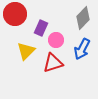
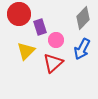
red circle: moved 4 px right
purple rectangle: moved 1 px left, 1 px up; rotated 42 degrees counterclockwise
red triangle: rotated 25 degrees counterclockwise
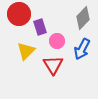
pink circle: moved 1 px right, 1 px down
red triangle: moved 2 px down; rotated 20 degrees counterclockwise
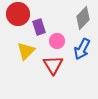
red circle: moved 1 px left
purple rectangle: moved 1 px left
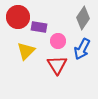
red circle: moved 3 px down
gray diamond: rotated 10 degrees counterclockwise
purple rectangle: rotated 63 degrees counterclockwise
pink circle: moved 1 px right
red triangle: moved 4 px right
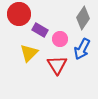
red circle: moved 1 px right, 3 px up
purple rectangle: moved 1 px right, 3 px down; rotated 21 degrees clockwise
pink circle: moved 2 px right, 2 px up
yellow triangle: moved 3 px right, 2 px down
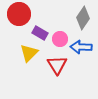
purple rectangle: moved 3 px down
blue arrow: moved 1 px left, 2 px up; rotated 65 degrees clockwise
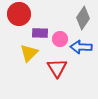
purple rectangle: rotated 28 degrees counterclockwise
red triangle: moved 3 px down
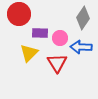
pink circle: moved 1 px up
red triangle: moved 5 px up
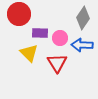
blue arrow: moved 1 px right, 2 px up
yellow triangle: rotated 30 degrees counterclockwise
